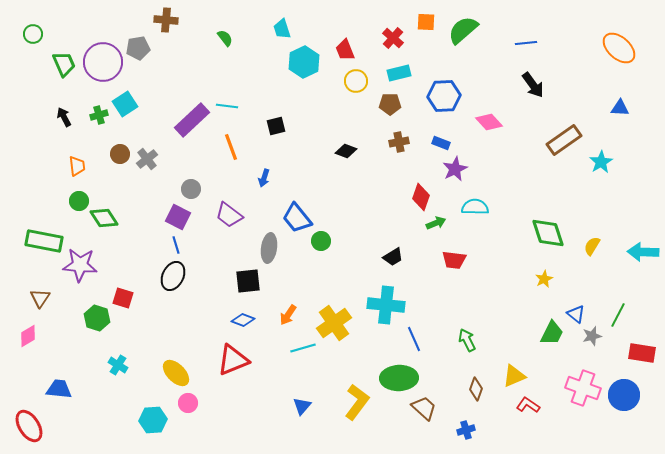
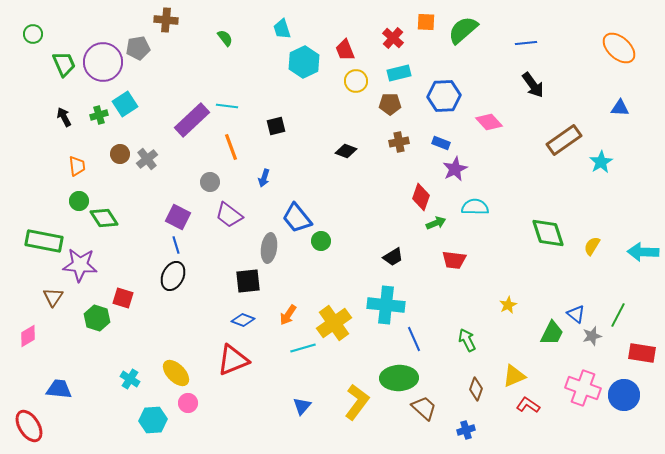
gray circle at (191, 189): moved 19 px right, 7 px up
yellow star at (544, 279): moved 36 px left, 26 px down
brown triangle at (40, 298): moved 13 px right, 1 px up
cyan cross at (118, 365): moved 12 px right, 14 px down
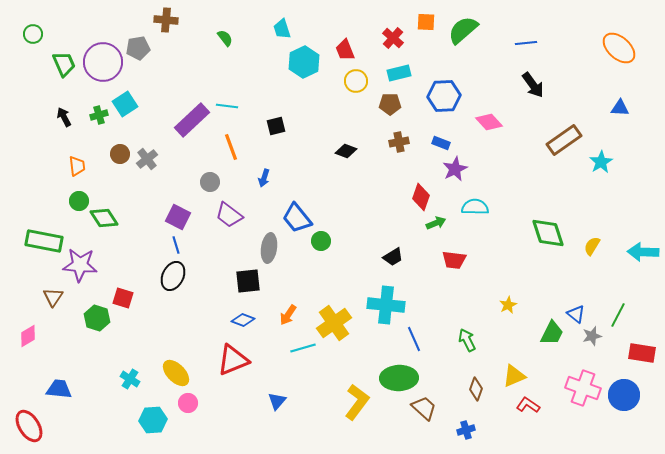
blue triangle at (302, 406): moved 25 px left, 5 px up
